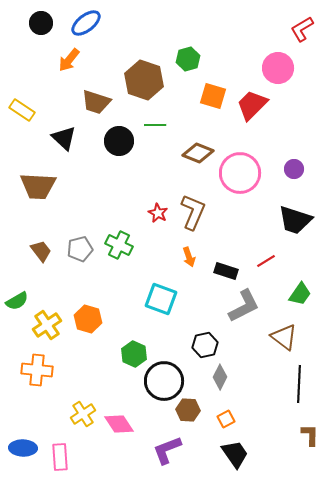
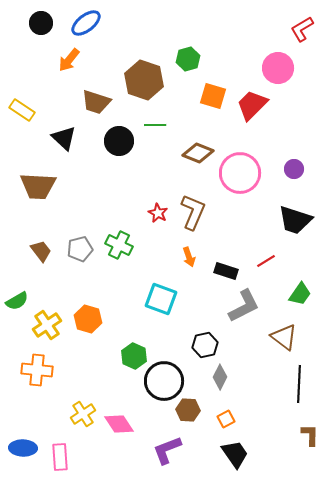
green hexagon at (134, 354): moved 2 px down
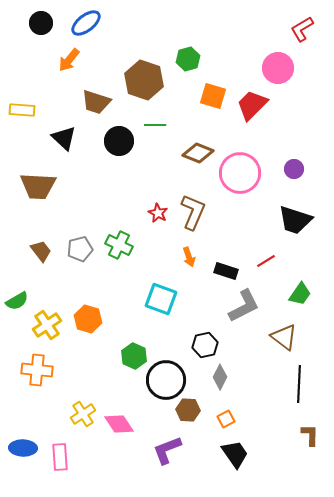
yellow rectangle at (22, 110): rotated 30 degrees counterclockwise
black circle at (164, 381): moved 2 px right, 1 px up
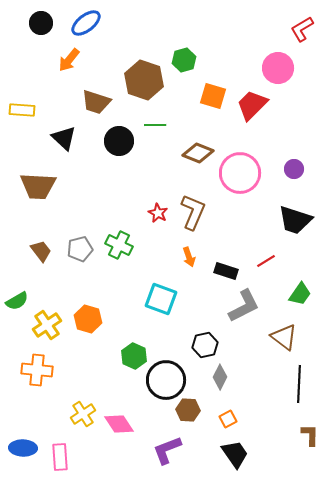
green hexagon at (188, 59): moved 4 px left, 1 px down
orange square at (226, 419): moved 2 px right
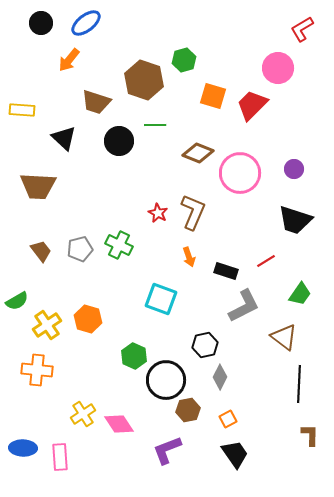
brown hexagon at (188, 410): rotated 15 degrees counterclockwise
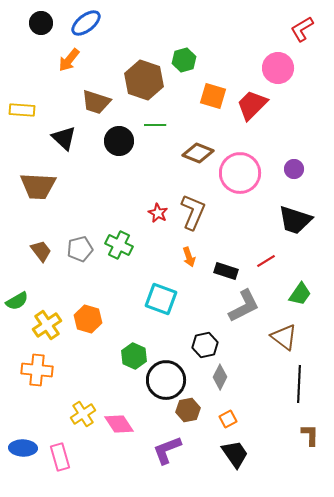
pink rectangle at (60, 457): rotated 12 degrees counterclockwise
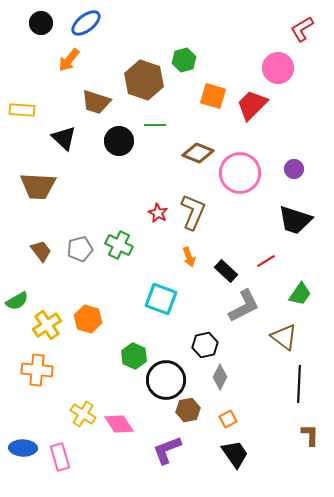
black rectangle at (226, 271): rotated 25 degrees clockwise
yellow cross at (83, 414): rotated 25 degrees counterclockwise
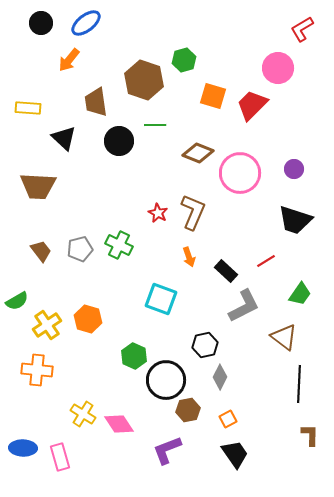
brown trapezoid at (96, 102): rotated 64 degrees clockwise
yellow rectangle at (22, 110): moved 6 px right, 2 px up
